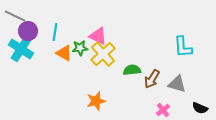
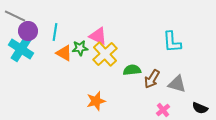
cyan L-shape: moved 11 px left, 5 px up
yellow cross: moved 2 px right
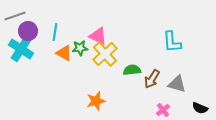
gray line: rotated 45 degrees counterclockwise
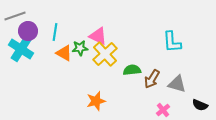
black semicircle: moved 3 px up
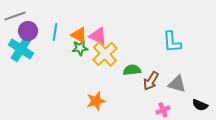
orange triangle: moved 15 px right, 18 px up
brown arrow: moved 1 px left, 2 px down
pink cross: rotated 16 degrees clockwise
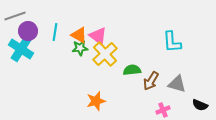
pink triangle: rotated 12 degrees clockwise
